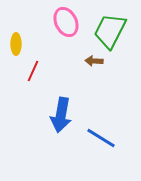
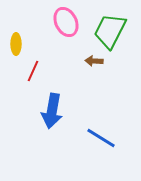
blue arrow: moved 9 px left, 4 px up
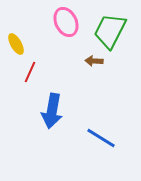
yellow ellipse: rotated 30 degrees counterclockwise
red line: moved 3 px left, 1 px down
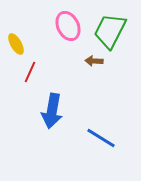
pink ellipse: moved 2 px right, 4 px down
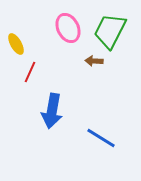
pink ellipse: moved 2 px down
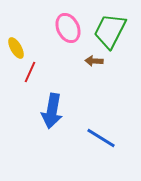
yellow ellipse: moved 4 px down
